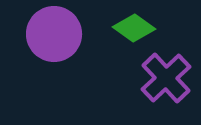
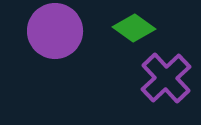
purple circle: moved 1 px right, 3 px up
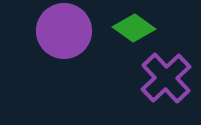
purple circle: moved 9 px right
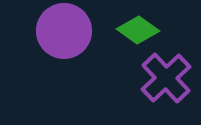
green diamond: moved 4 px right, 2 px down
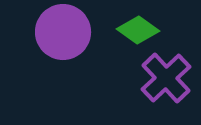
purple circle: moved 1 px left, 1 px down
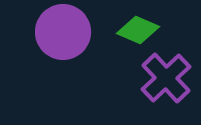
green diamond: rotated 12 degrees counterclockwise
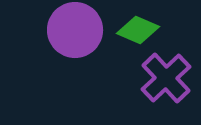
purple circle: moved 12 px right, 2 px up
